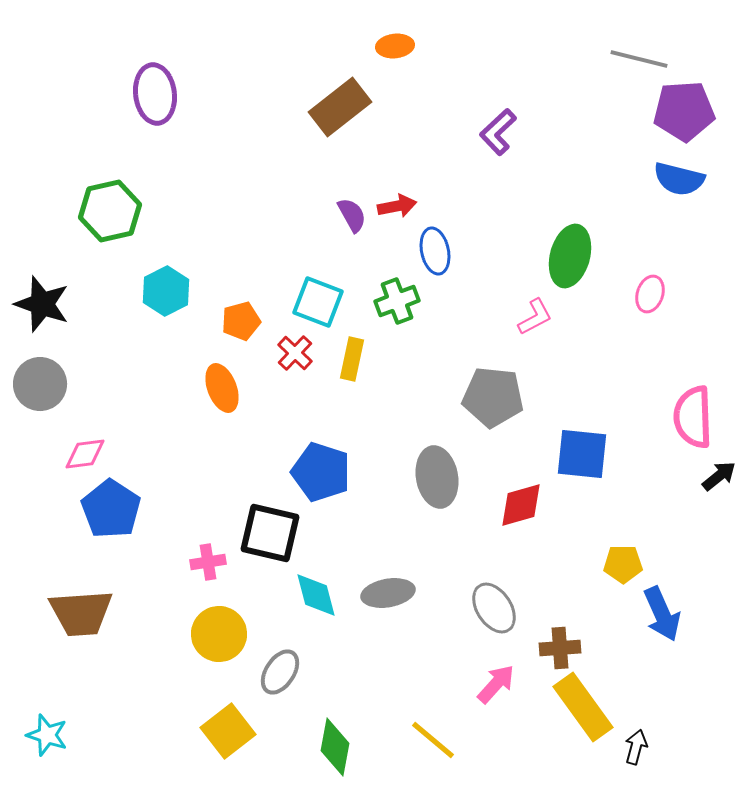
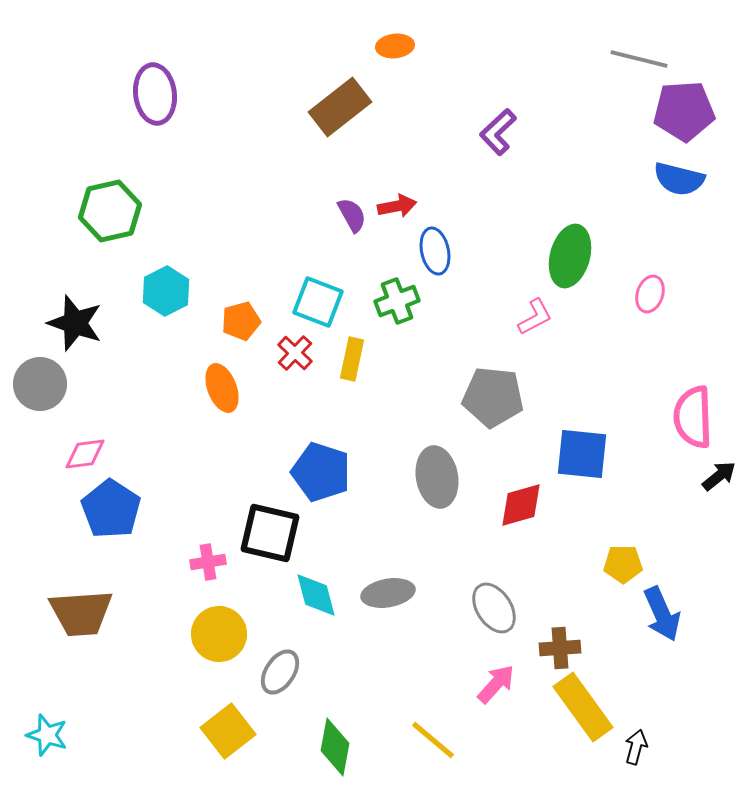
black star at (42, 304): moved 33 px right, 19 px down
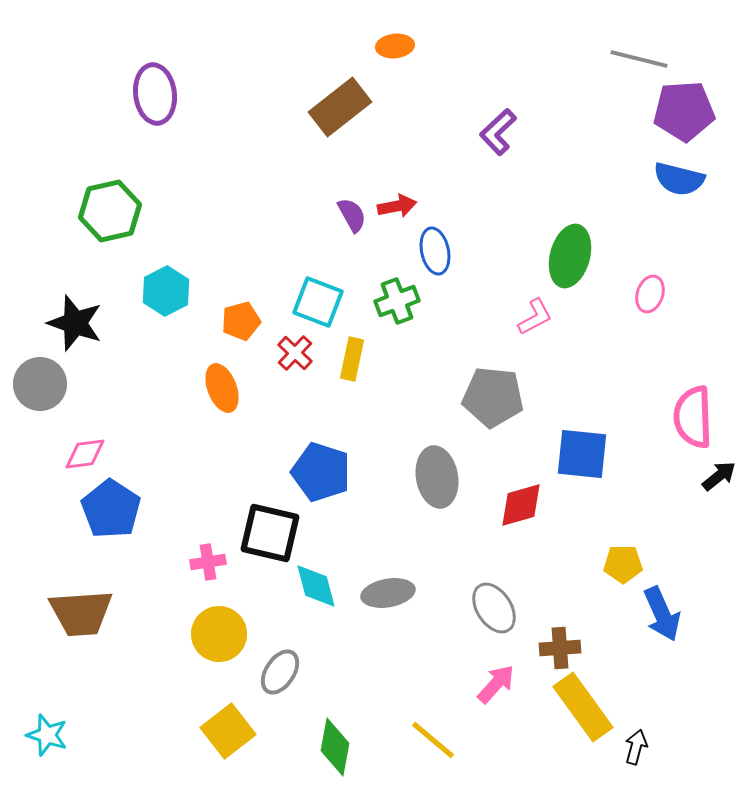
cyan diamond at (316, 595): moved 9 px up
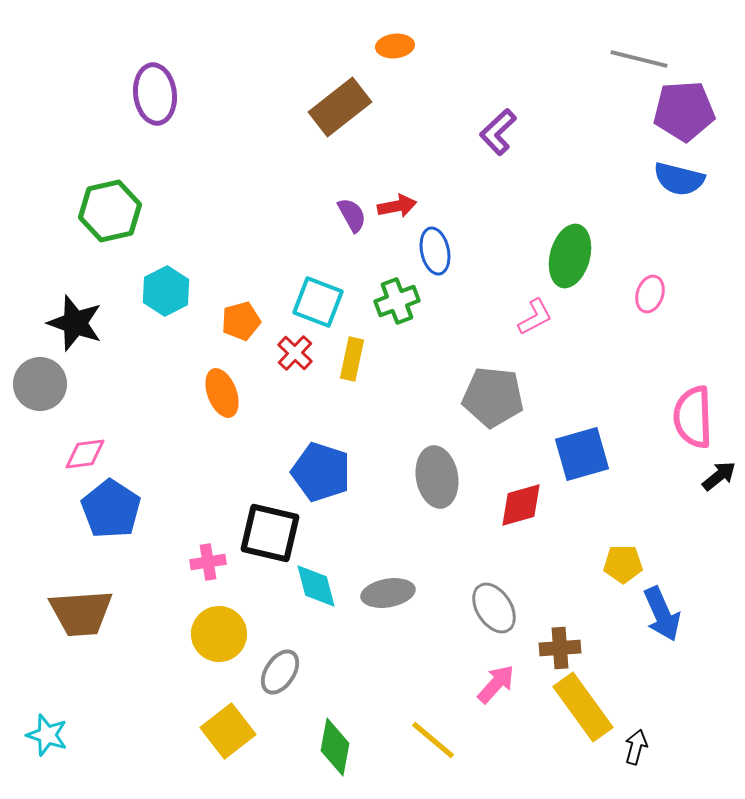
orange ellipse at (222, 388): moved 5 px down
blue square at (582, 454): rotated 22 degrees counterclockwise
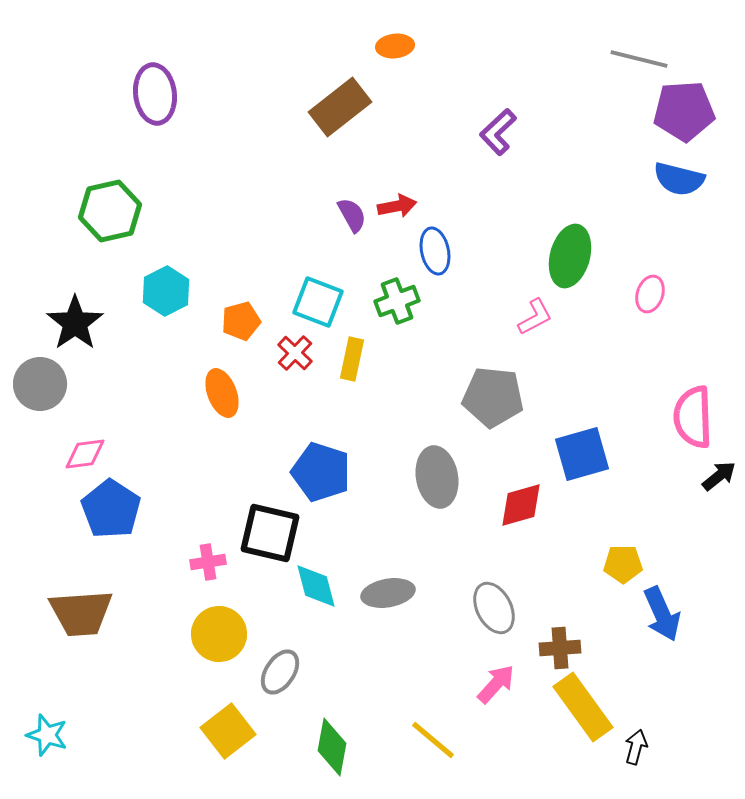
black star at (75, 323): rotated 18 degrees clockwise
gray ellipse at (494, 608): rotated 6 degrees clockwise
green diamond at (335, 747): moved 3 px left
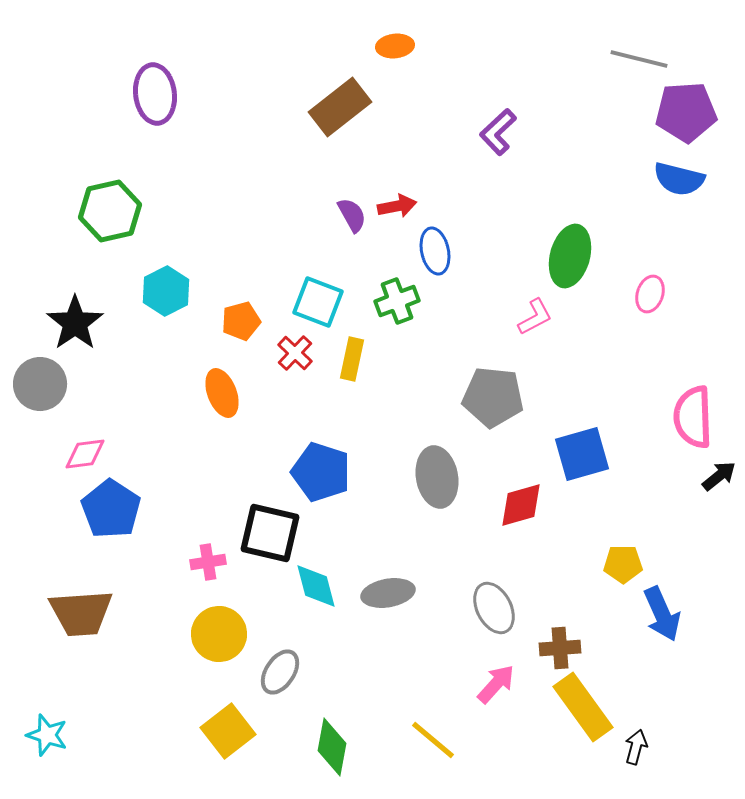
purple pentagon at (684, 111): moved 2 px right, 1 px down
